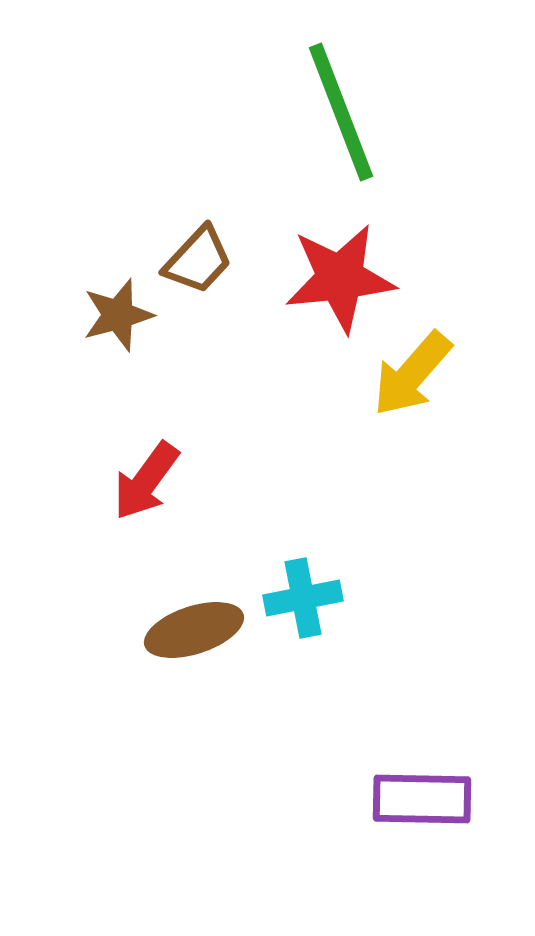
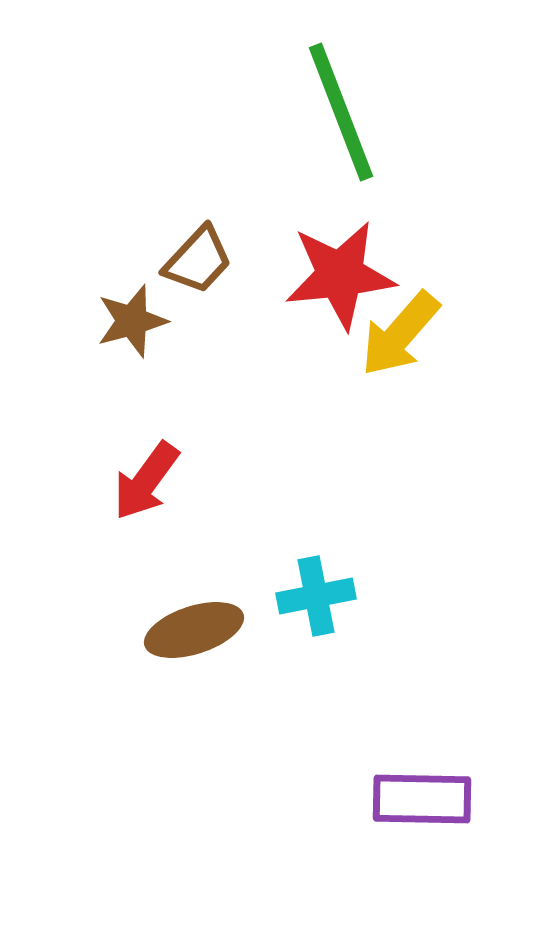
red star: moved 3 px up
brown star: moved 14 px right, 6 px down
yellow arrow: moved 12 px left, 40 px up
cyan cross: moved 13 px right, 2 px up
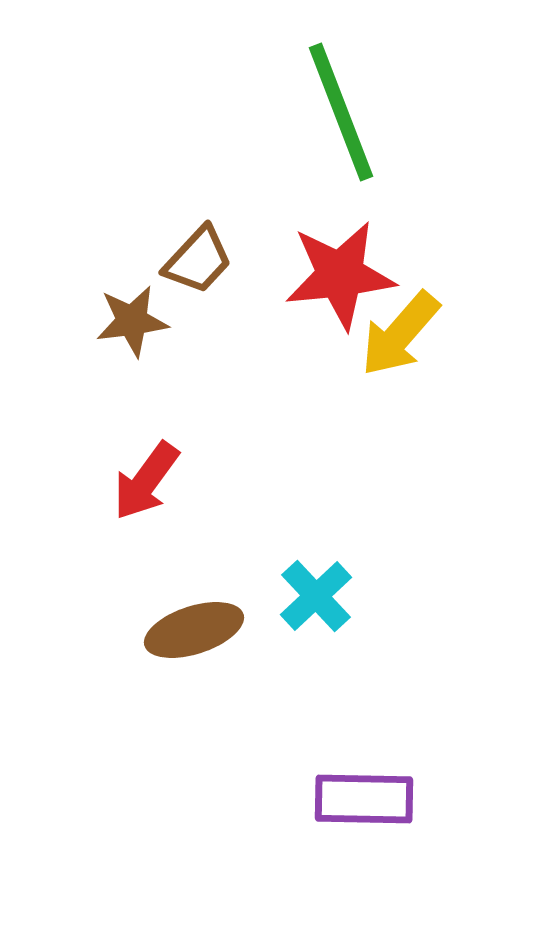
brown star: rotated 8 degrees clockwise
cyan cross: rotated 32 degrees counterclockwise
purple rectangle: moved 58 px left
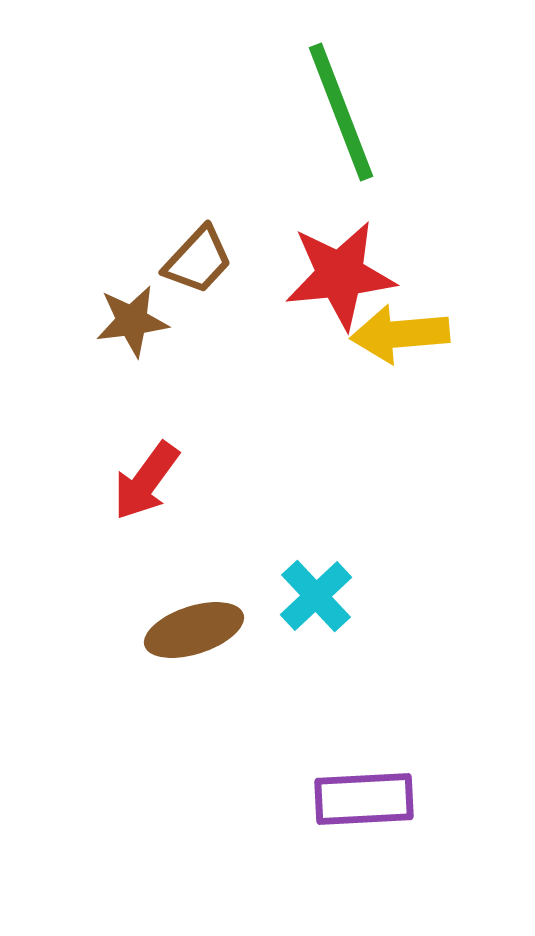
yellow arrow: rotated 44 degrees clockwise
purple rectangle: rotated 4 degrees counterclockwise
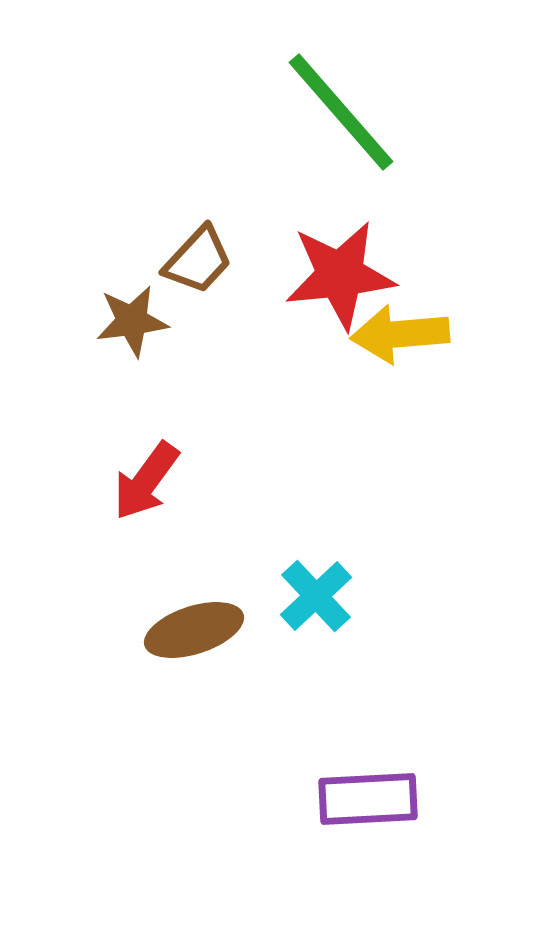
green line: rotated 20 degrees counterclockwise
purple rectangle: moved 4 px right
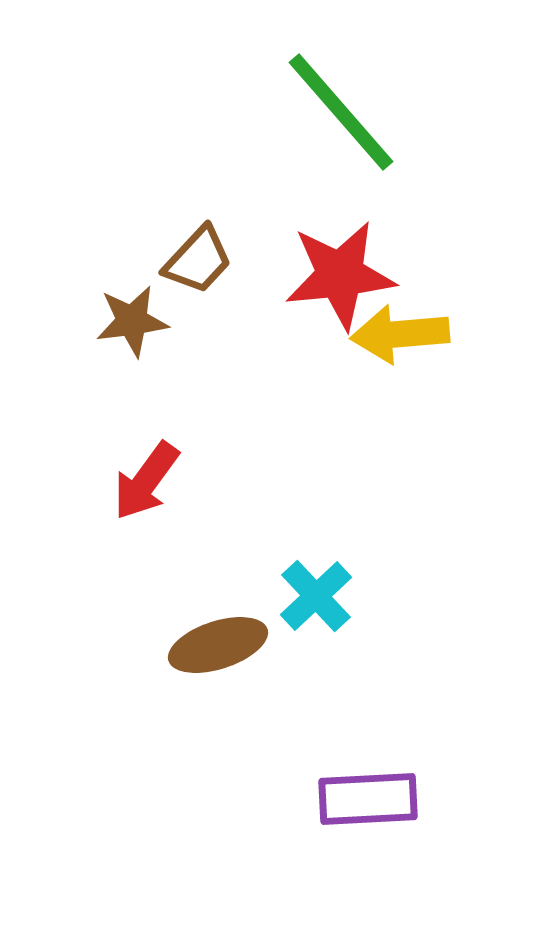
brown ellipse: moved 24 px right, 15 px down
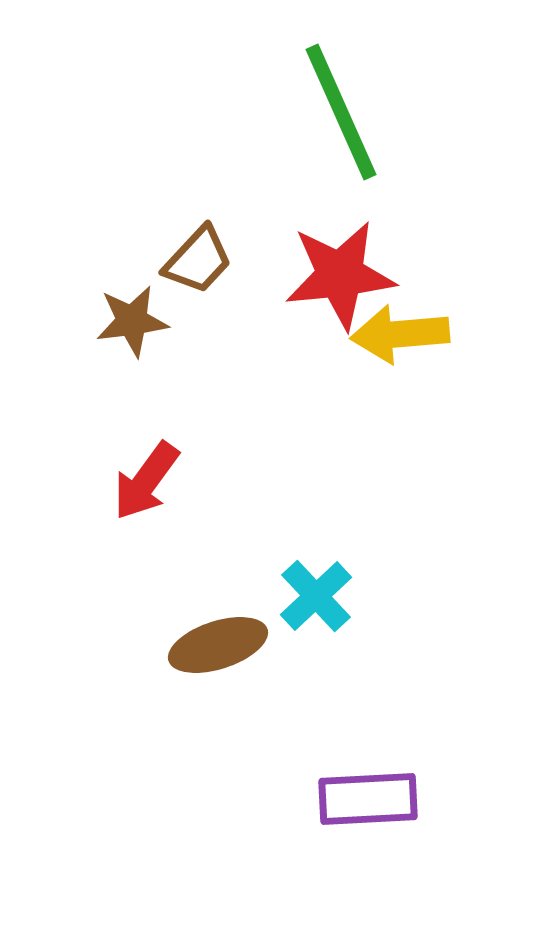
green line: rotated 17 degrees clockwise
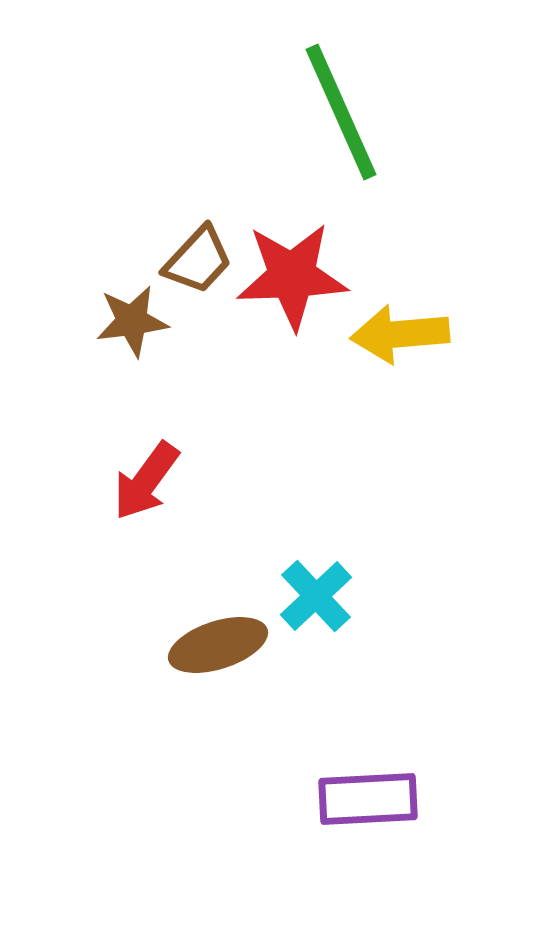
red star: moved 48 px left, 1 px down; rotated 4 degrees clockwise
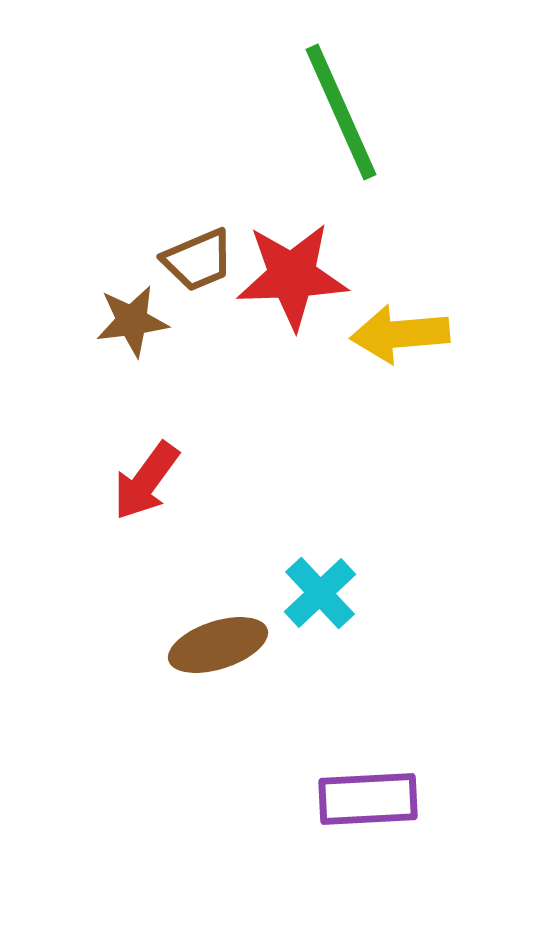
brown trapezoid: rotated 24 degrees clockwise
cyan cross: moved 4 px right, 3 px up
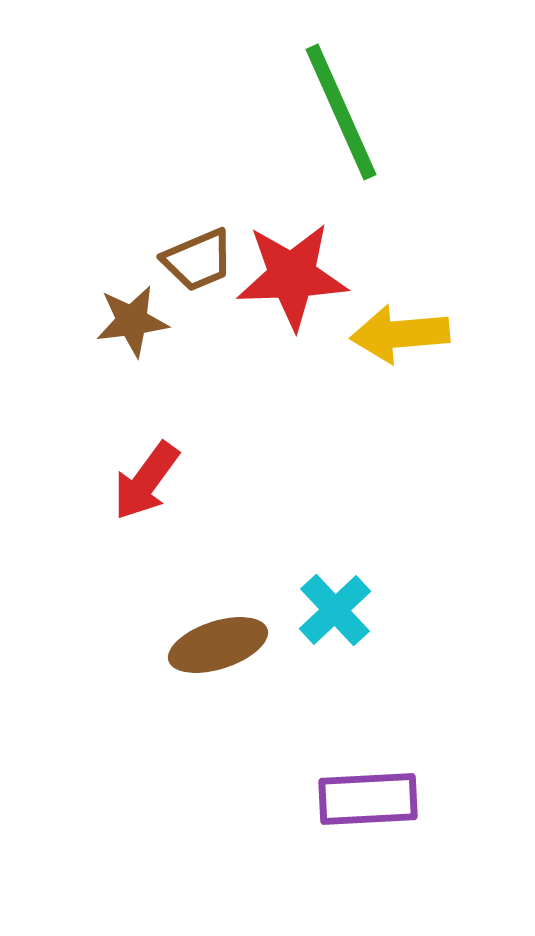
cyan cross: moved 15 px right, 17 px down
